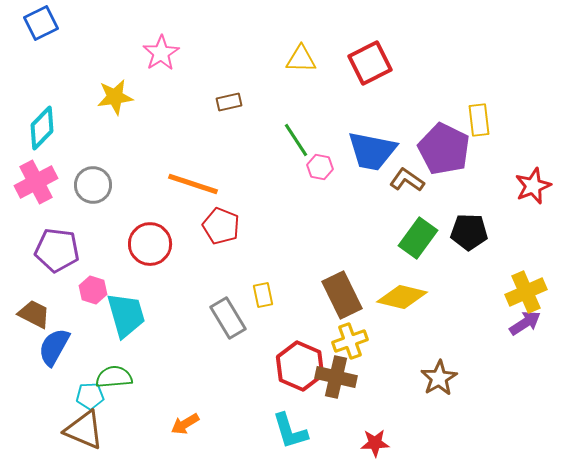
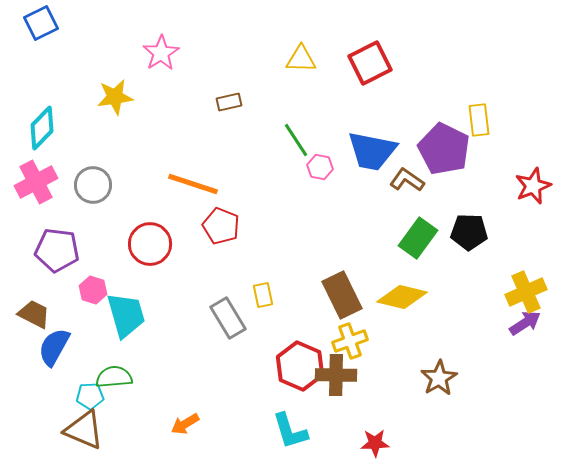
brown cross at (336, 377): moved 2 px up; rotated 12 degrees counterclockwise
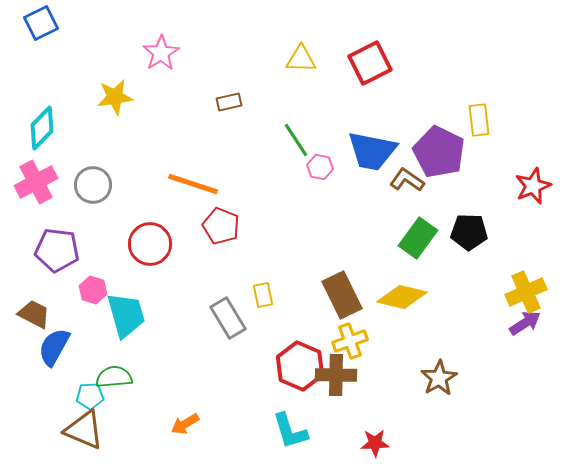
purple pentagon at (444, 149): moved 5 px left, 3 px down
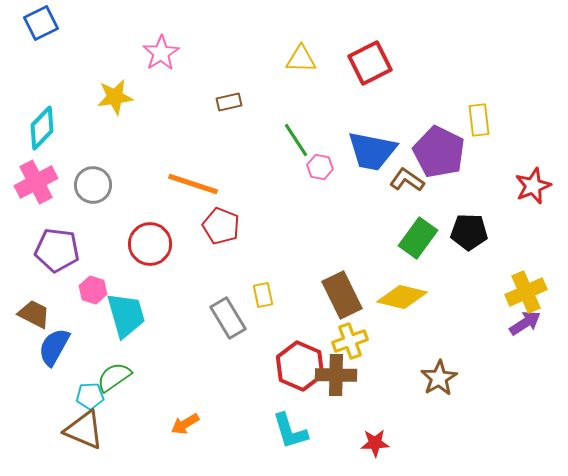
green semicircle at (114, 377): rotated 30 degrees counterclockwise
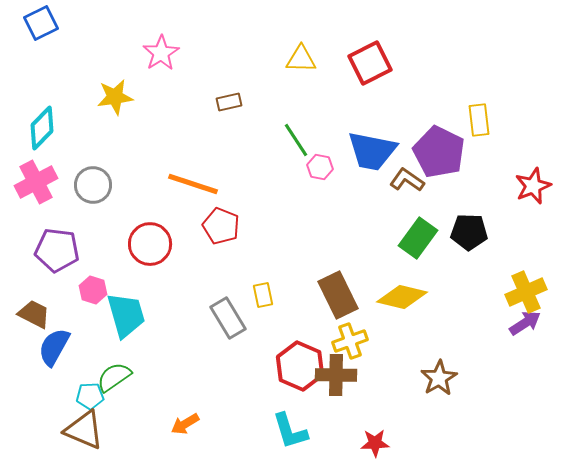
brown rectangle at (342, 295): moved 4 px left
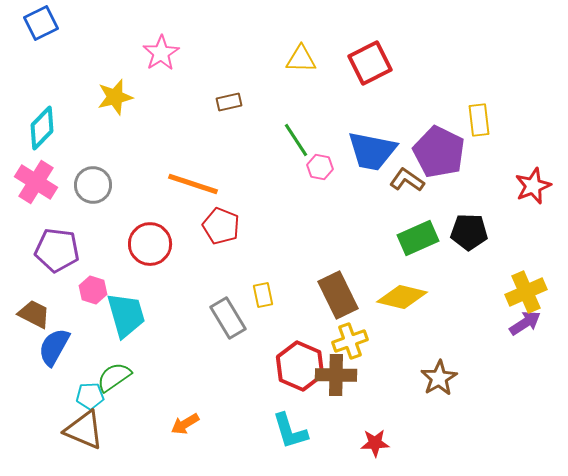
yellow star at (115, 97): rotated 6 degrees counterclockwise
pink cross at (36, 182): rotated 30 degrees counterclockwise
green rectangle at (418, 238): rotated 30 degrees clockwise
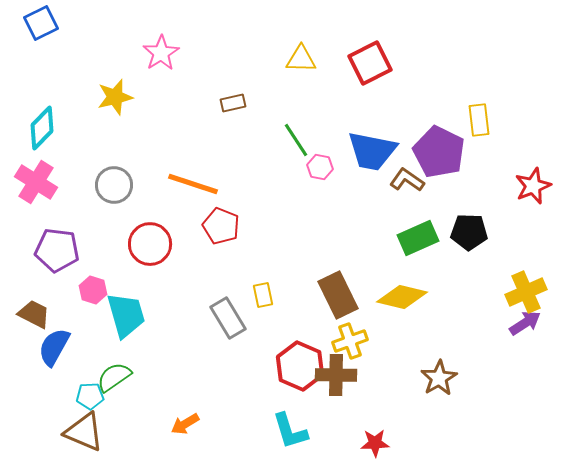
brown rectangle at (229, 102): moved 4 px right, 1 px down
gray circle at (93, 185): moved 21 px right
brown triangle at (84, 430): moved 2 px down
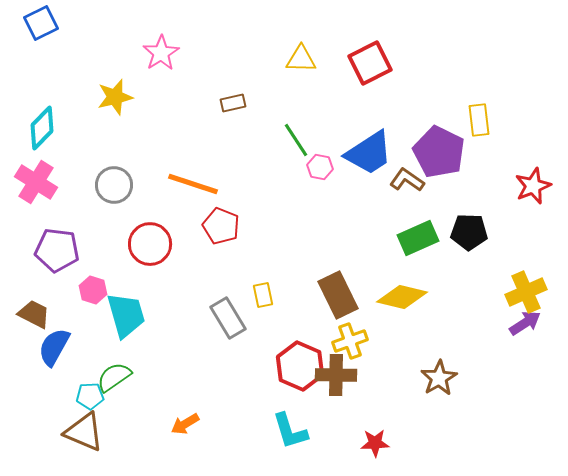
blue trapezoid at (372, 151): moved 3 px left, 2 px down; rotated 44 degrees counterclockwise
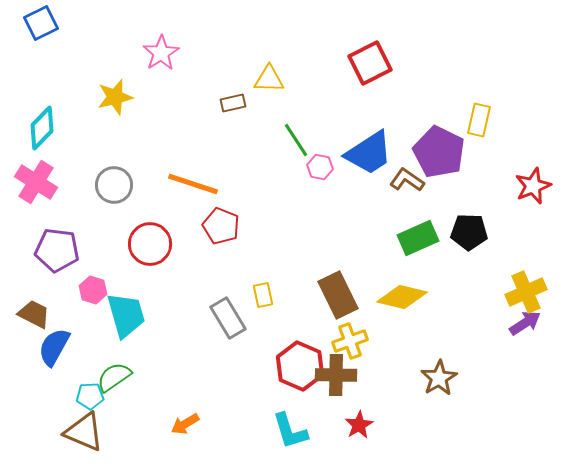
yellow triangle at (301, 59): moved 32 px left, 20 px down
yellow rectangle at (479, 120): rotated 20 degrees clockwise
red star at (375, 443): moved 16 px left, 18 px up; rotated 28 degrees counterclockwise
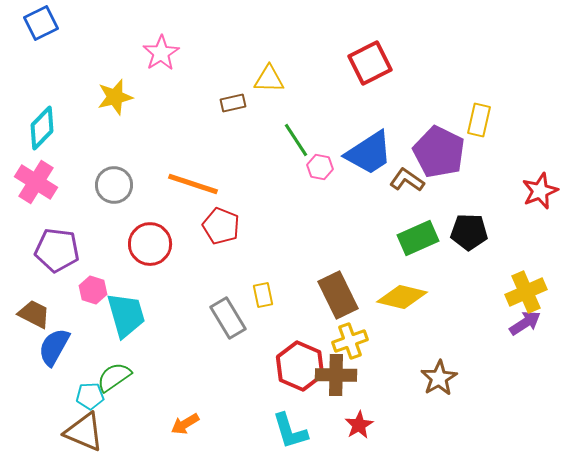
red star at (533, 186): moved 7 px right, 5 px down
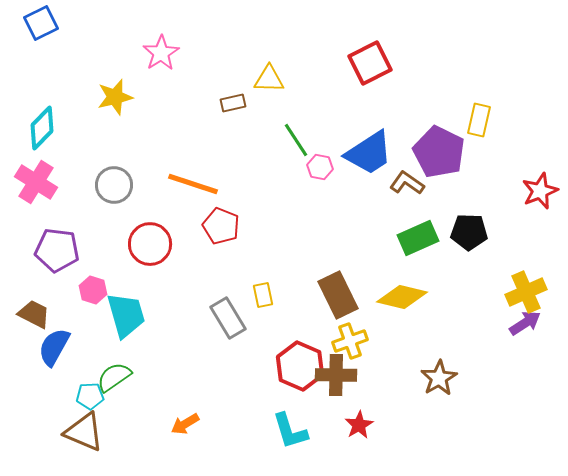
brown L-shape at (407, 180): moved 3 px down
